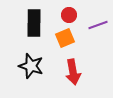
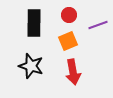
orange square: moved 3 px right, 3 px down
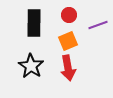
black star: rotated 15 degrees clockwise
red arrow: moved 5 px left, 4 px up
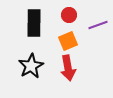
black star: rotated 10 degrees clockwise
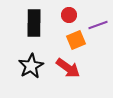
orange square: moved 8 px right, 1 px up
red arrow: rotated 45 degrees counterclockwise
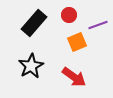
black rectangle: rotated 40 degrees clockwise
orange square: moved 1 px right, 2 px down
red arrow: moved 6 px right, 9 px down
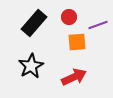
red circle: moved 2 px down
orange square: rotated 18 degrees clockwise
red arrow: rotated 60 degrees counterclockwise
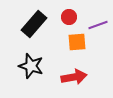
black rectangle: moved 1 px down
black star: rotated 25 degrees counterclockwise
red arrow: rotated 15 degrees clockwise
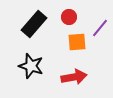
purple line: moved 2 px right, 3 px down; rotated 30 degrees counterclockwise
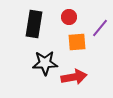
black rectangle: rotated 32 degrees counterclockwise
black star: moved 14 px right, 3 px up; rotated 20 degrees counterclockwise
